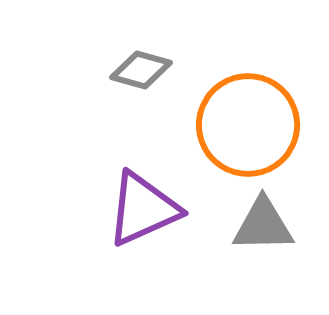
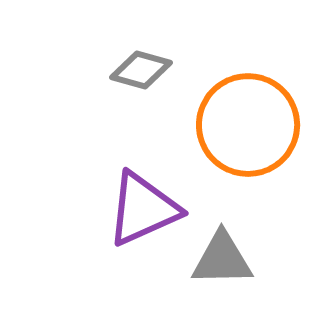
gray triangle: moved 41 px left, 34 px down
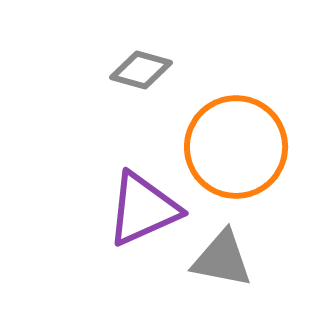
orange circle: moved 12 px left, 22 px down
gray triangle: rotated 12 degrees clockwise
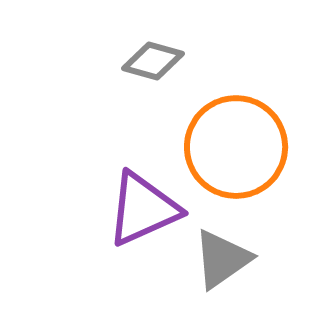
gray diamond: moved 12 px right, 9 px up
gray triangle: rotated 46 degrees counterclockwise
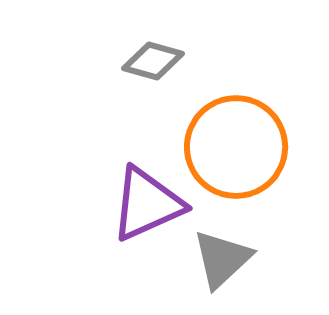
purple triangle: moved 4 px right, 5 px up
gray triangle: rotated 8 degrees counterclockwise
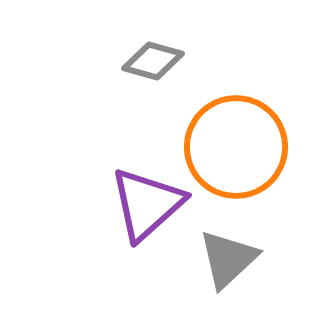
purple triangle: rotated 18 degrees counterclockwise
gray triangle: moved 6 px right
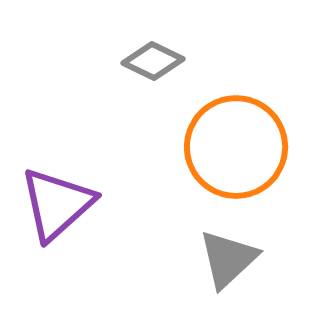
gray diamond: rotated 10 degrees clockwise
purple triangle: moved 90 px left
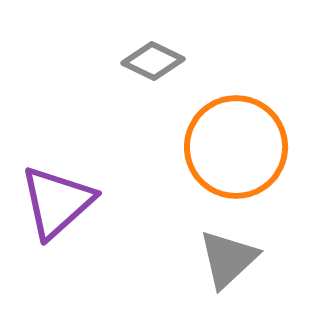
purple triangle: moved 2 px up
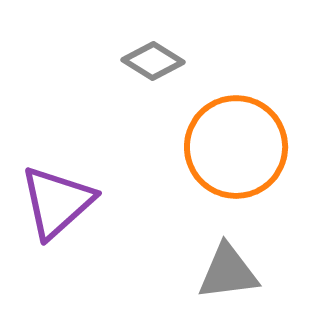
gray diamond: rotated 6 degrees clockwise
gray triangle: moved 13 px down; rotated 36 degrees clockwise
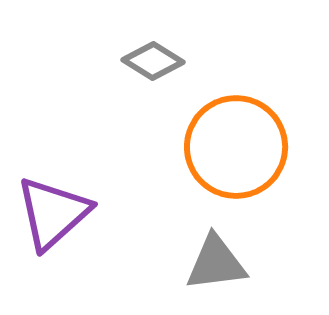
purple triangle: moved 4 px left, 11 px down
gray triangle: moved 12 px left, 9 px up
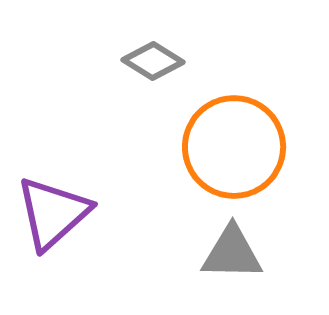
orange circle: moved 2 px left
gray triangle: moved 16 px right, 10 px up; rotated 8 degrees clockwise
